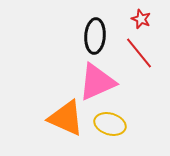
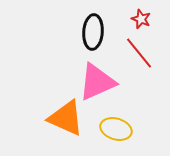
black ellipse: moved 2 px left, 4 px up
yellow ellipse: moved 6 px right, 5 px down
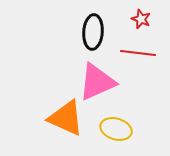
red line: moved 1 px left; rotated 44 degrees counterclockwise
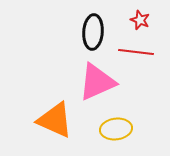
red star: moved 1 px left, 1 px down
red line: moved 2 px left, 1 px up
orange triangle: moved 11 px left, 2 px down
yellow ellipse: rotated 24 degrees counterclockwise
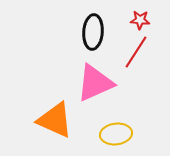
red star: rotated 18 degrees counterclockwise
red line: rotated 64 degrees counterclockwise
pink triangle: moved 2 px left, 1 px down
yellow ellipse: moved 5 px down
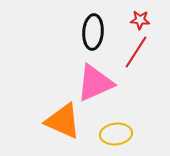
orange triangle: moved 8 px right, 1 px down
